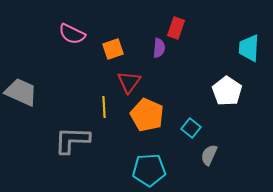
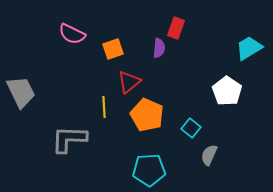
cyan trapezoid: rotated 56 degrees clockwise
red triangle: rotated 15 degrees clockwise
gray trapezoid: rotated 40 degrees clockwise
gray L-shape: moved 3 px left, 1 px up
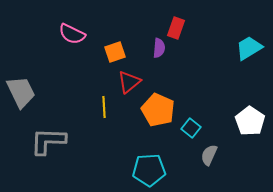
orange square: moved 2 px right, 3 px down
white pentagon: moved 23 px right, 30 px down
orange pentagon: moved 11 px right, 5 px up
gray L-shape: moved 21 px left, 2 px down
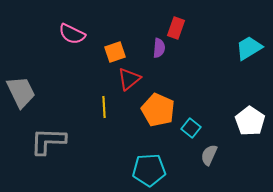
red triangle: moved 3 px up
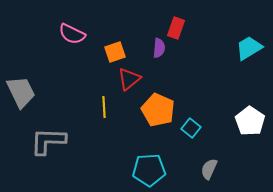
gray semicircle: moved 14 px down
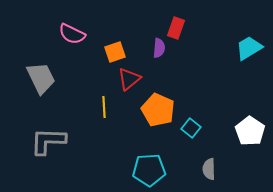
gray trapezoid: moved 20 px right, 14 px up
white pentagon: moved 10 px down
gray semicircle: rotated 25 degrees counterclockwise
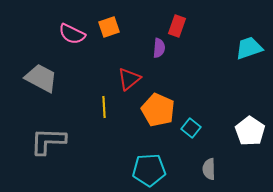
red rectangle: moved 1 px right, 2 px up
cyan trapezoid: rotated 12 degrees clockwise
orange square: moved 6 px left, 25 px up
gray trapezoid: rotated 36 degrees counterclockwise
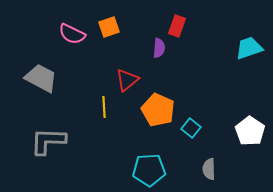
red triangle: moved 2 px left, 1 px down
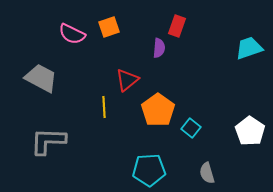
orange pentagon: rotated 12 degrees clockwise
gray semicircle: moved 2 px left, 4 px down; rotated 15 degrees counterclockwise
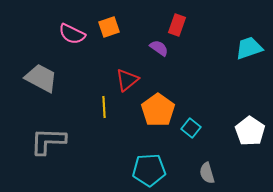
red rectangle: moved 1 px up
purple semicircle: rotated 60 degrees counterclockwise
